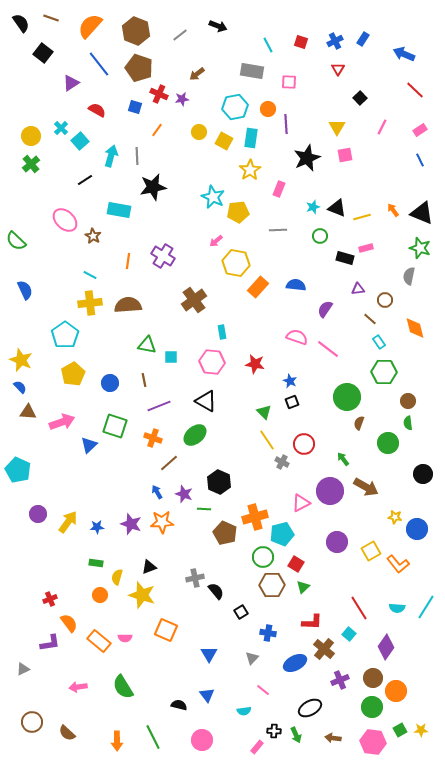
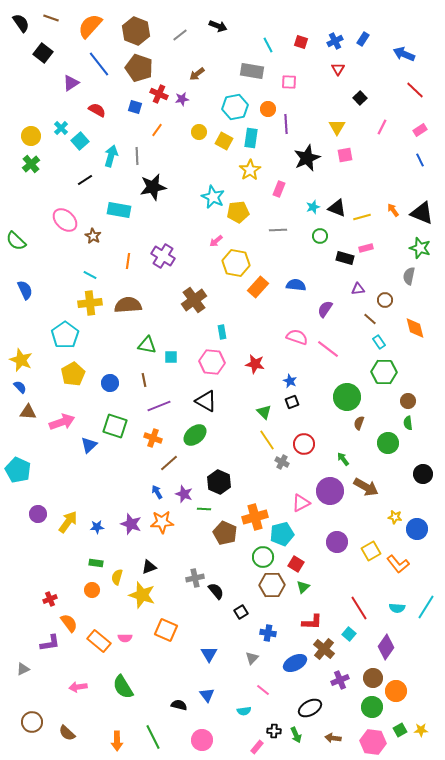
orange circle at (100, 595): moved 8 px left, 5 px up
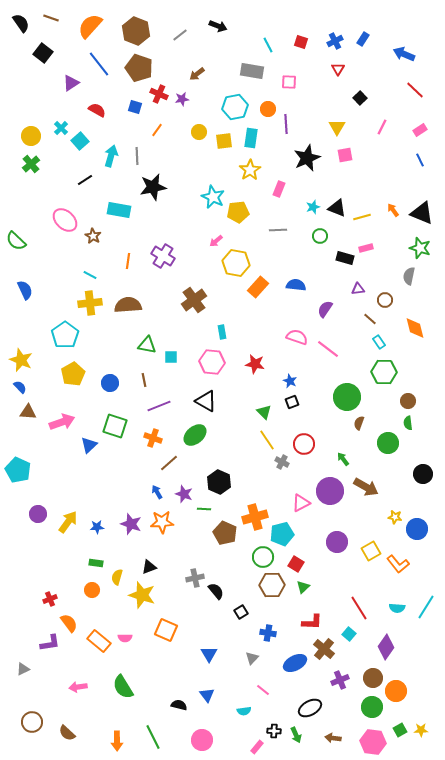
yellow square at (224, 141): rotated 36 degrees counterclockwise
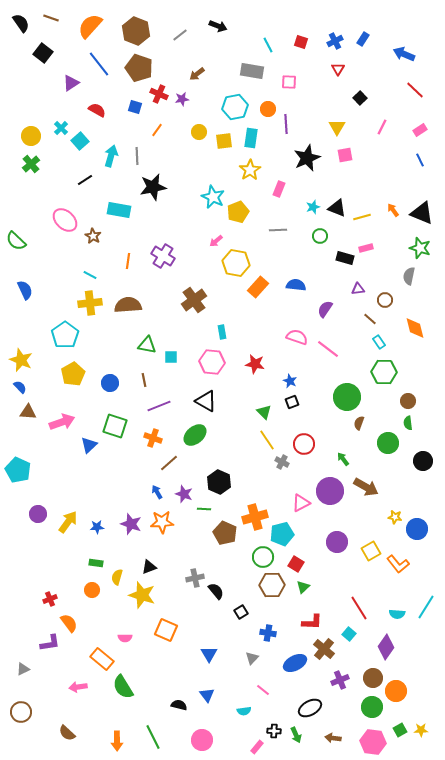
yellow pentagon at (238, 212): rotated 15 degrees counterclockwise
black circle at (423, 474): moved 13 px up
cyan semicircle at (397, 608): moved 6 px down
orange rectangle at (99, 641): moved 3 px right, 18 px down
brown circle at (32, 722): moved 11 px left, 10 px up
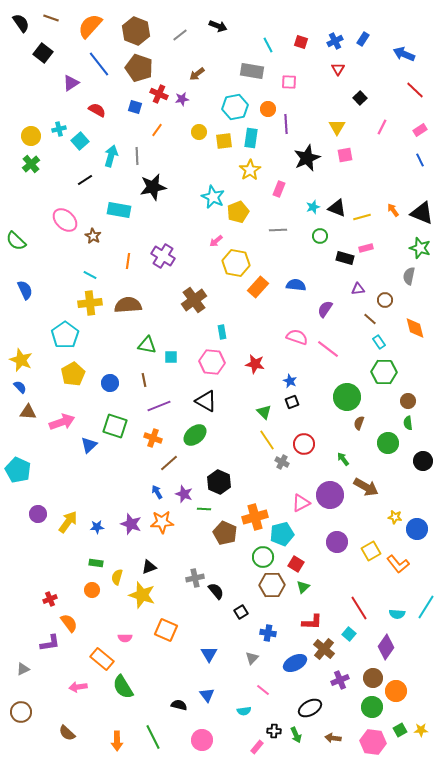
cyan cross at (61, 128): moved 2 px left, 1 px down; rotated 32 degrees clockwise
purple circle at (330, 491): moved 4 px down
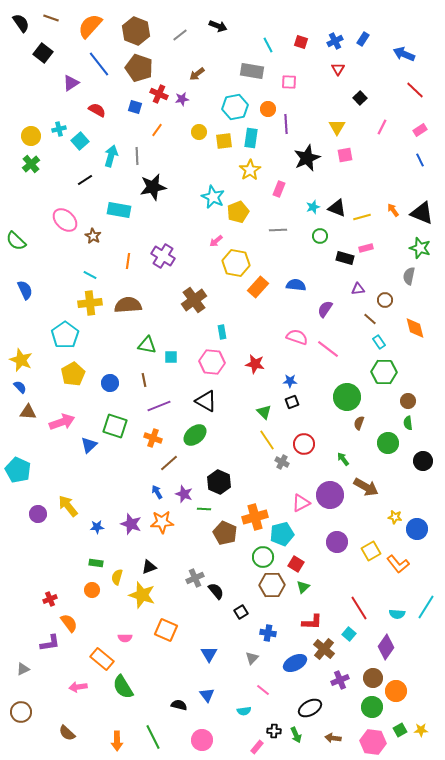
blue star at (290, 381): rotated 24 degrees counterclockwise
yellow arrow at (68, 522): moved 16 px up; rotated 75 degrees counterclockwise
gray cross at (195, 578): rotated 12 degrees counterclockwise
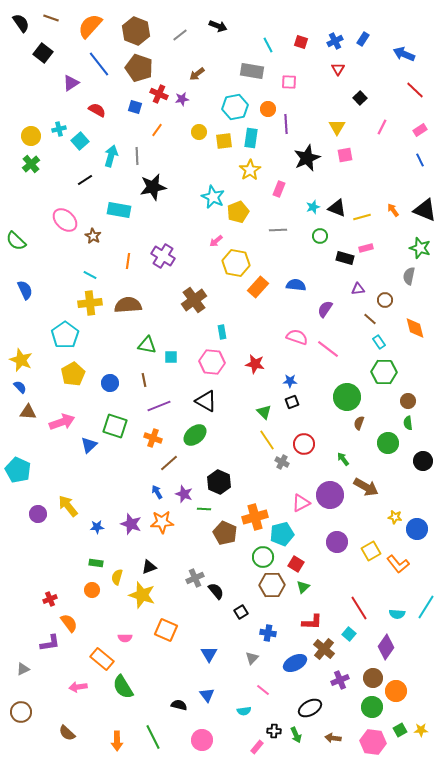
black triangle at (422, 213): moved 3 px right, 3 px up
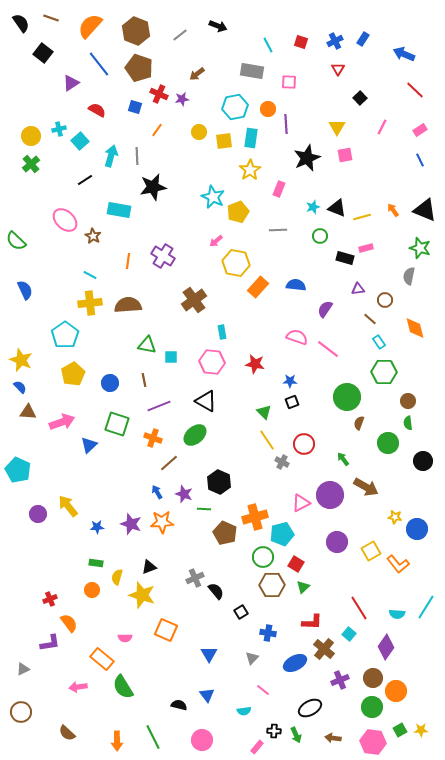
green square at (115, 426): moved 2 px right, 2 px up
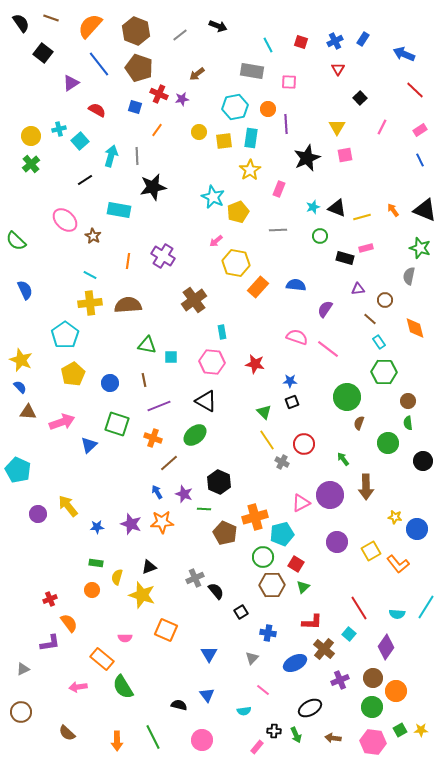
brown arrow at (366, 487): rotated 60 degrees clockwise
